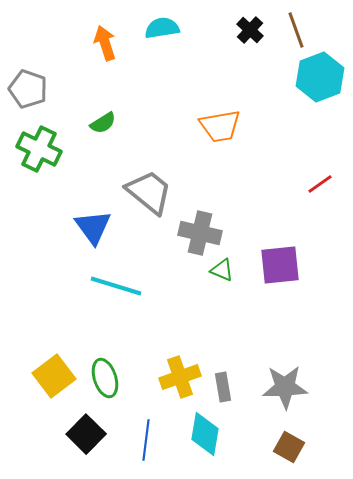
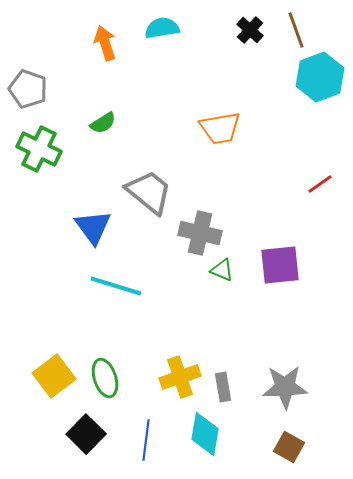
orange trapezoid: moved 2 px down
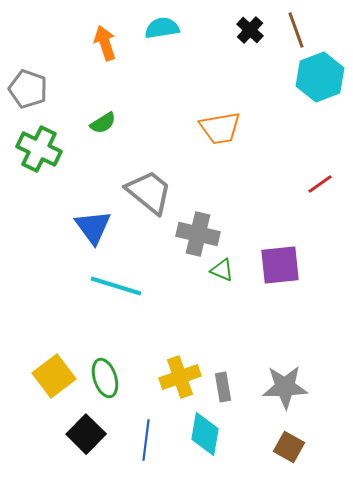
gray cross: moved 2 px left, 1 px down
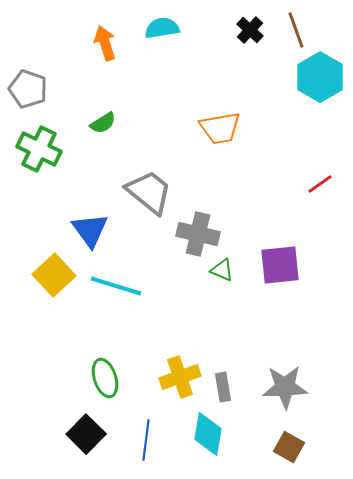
cyan hexagon: rotated 9 degrees counterclockwise
blue triangle: moved 3 px left, 3 px down
yellow square: moved 101 px up; rotated 6 degrees counterclockwise
cyan diamond: moved 3 px right
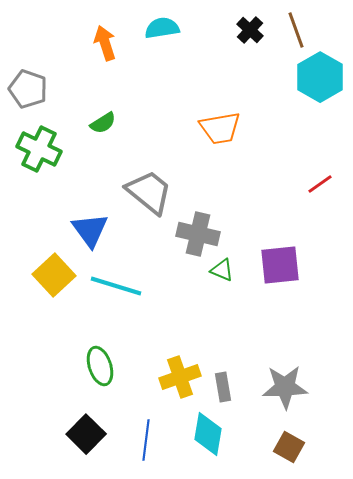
green ellipse: moved 5 px left, 12 px up
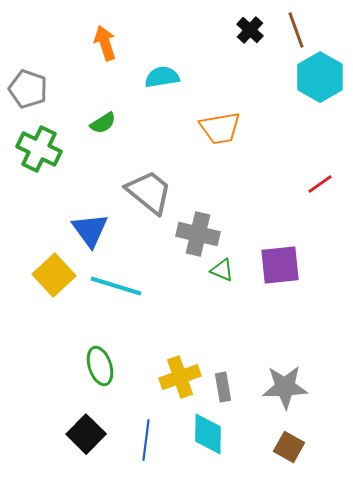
cyan semicircle: moved 49 px down
cyan diamond: rotated 9 degrees counterclockwise
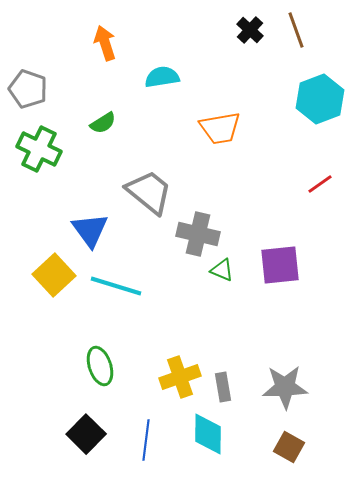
cyan hexagon: moved 22 px down; rotated 9 degrees clockwise
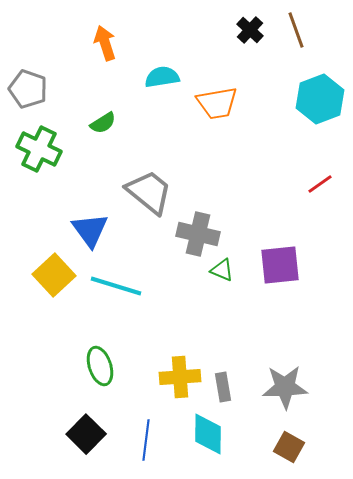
orange trapezoid: moved 3 px left, 25 px up
yellow cross: rotated 15 degrees clockwise
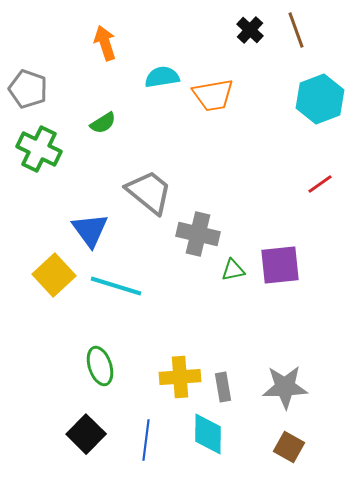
orange trapezoid: moved 4 px left, 8 px up
green triangle: moved 11 px right; rotated 35 degrees counterclockwise
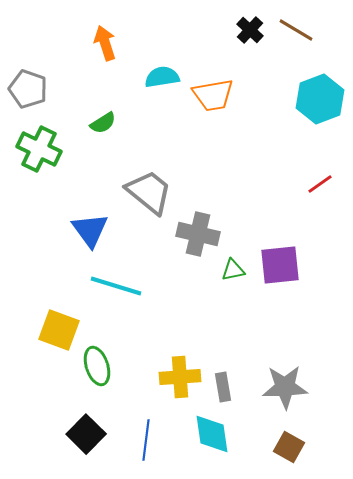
brown line: rotated 39 degrees counterclockwise
yellow square: moved 5 px right, 55 px down; rotated 27 degrees counterclockwise
green ellipse: moved 3 px left
cyan diamond: moved 4 px right; rotated 9 degrees counterclockwise
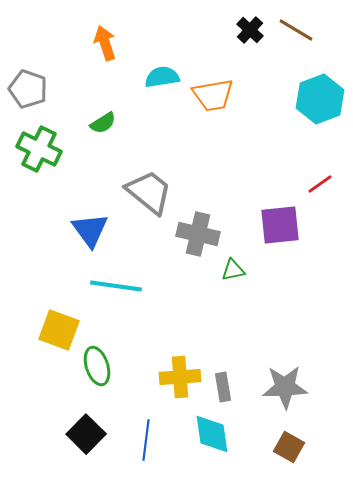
purple square: moved 40 px up
cyan line: rotated 9 degrees counterclockwise
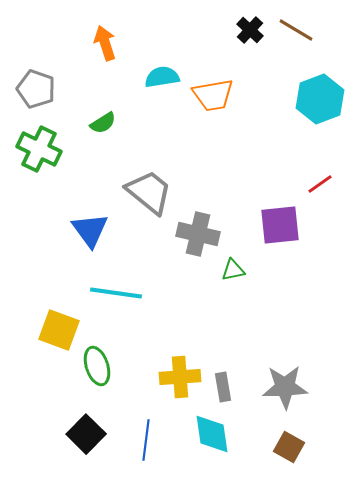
gray pentagon: moved 8 px right
cyan line: moved 7 px down
